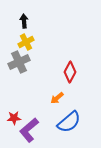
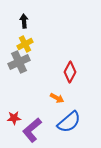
yellow cross: moved 1 px left, 2 px down
orange arrow: rotated 112 degrees counterclockwise
purple L-shape: moved 3 px right
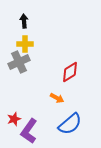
yellow cross: rotated 28 degrees clockwise
red diamond: rotated 30 degrees clockwise
red star: moved 1 px down; rotated 16 degrees counterclockwise
blue semicircle: moved 1 px right, 2 px down
purple L-shape: moved 3 px left, 1 px down; rotated 15 degrees counterclockwise
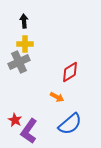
orange arrow: moved 1 px up
red star: moved 1 px right, 1 px down; rotated 24 degrees counterclockwise
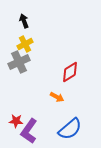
black arrow: rotated 16 degrees counterclockwise
yellow cross: rotated 28 degrees counterclockwise
red star: moved 1 px right, 1 px down; rotated 24 degrees counterclockwise
blue semicircle: moved 5 px down
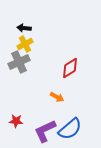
black arrow: moved 7 px down; rotated 64 degrees counterclockwise
red diamond: moved 4 px up
purple L-shape: moved 16 px right; rotated 30 degrees clockwise
